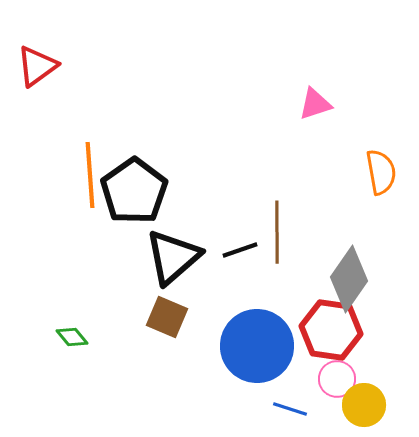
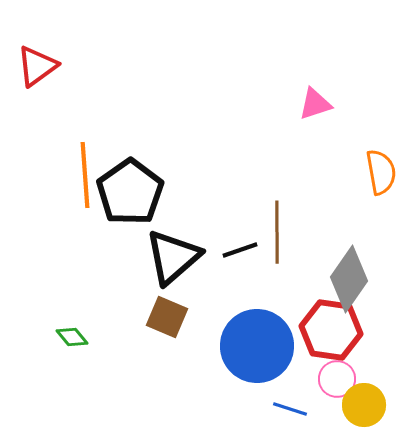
orange line: moved 5 px left
black pentagon: moved 4 px left, 1 px down
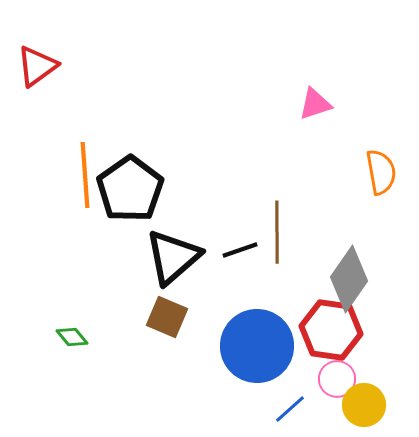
black pentagon: moved 3 px up
blue line: rotated 60 degrees counterclockwise
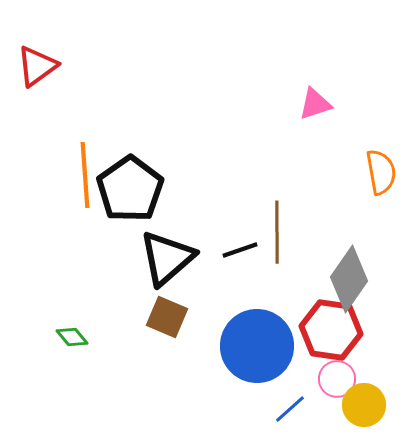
black triangle: moved 6 px left, 1 px down
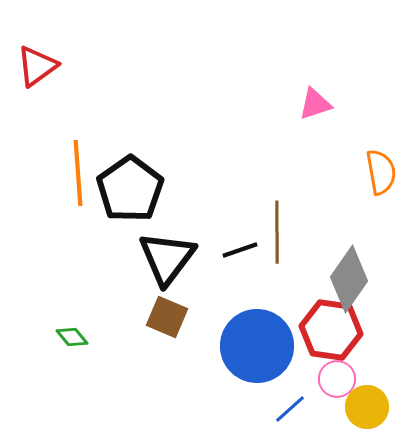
orange line: moved 7 px left, 2 px up
black triangle: rotated 12 degrees counterclockwise
yellow circle: moved 3 px right, 2 px down
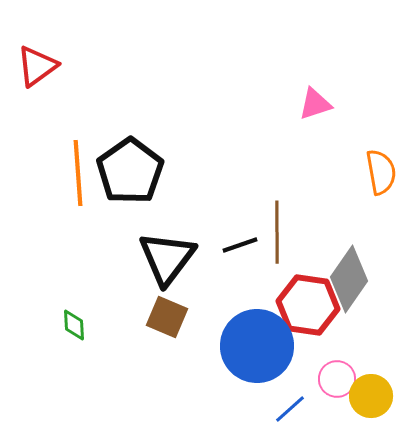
black pentagon: moved 18 px up
black line: moved 5 px up
red hexagon: moved 23 px left, 25 px up
green diamond: moved 2 px right, 12 px up; rotated 36 degrees clockwise
yellow circle: moved 4 px right, 11 px up
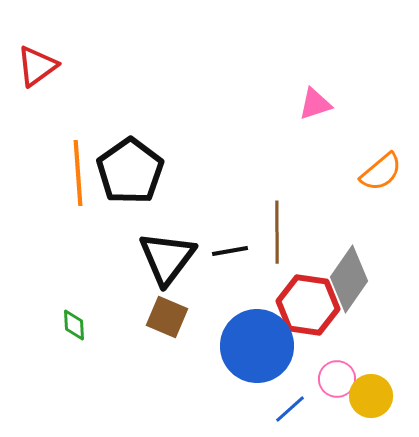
orange semicircle: rotated 60 degrees clockwise
black line: moved 10 px left, 6 px down; rotated 9 degrees clockwise
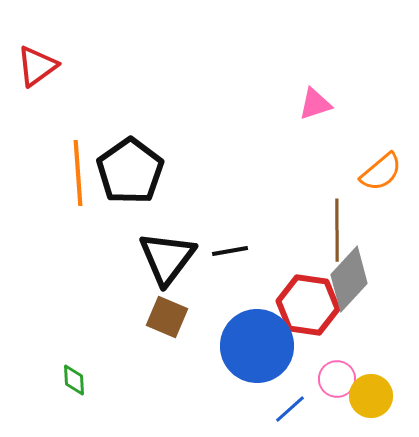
brown line: moved 60 px right, 2 px up
gray diamond: rotated 8 degrees clockwise
green diamond: moved 55 px down
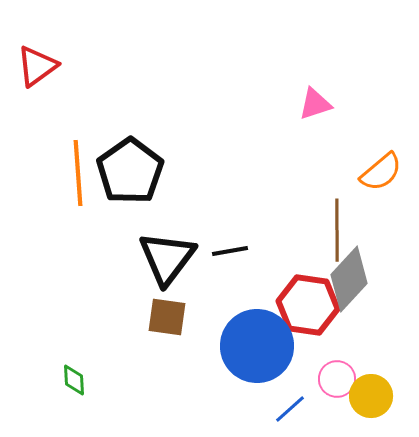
brown square: rotated 15 degrees counterclockwise
